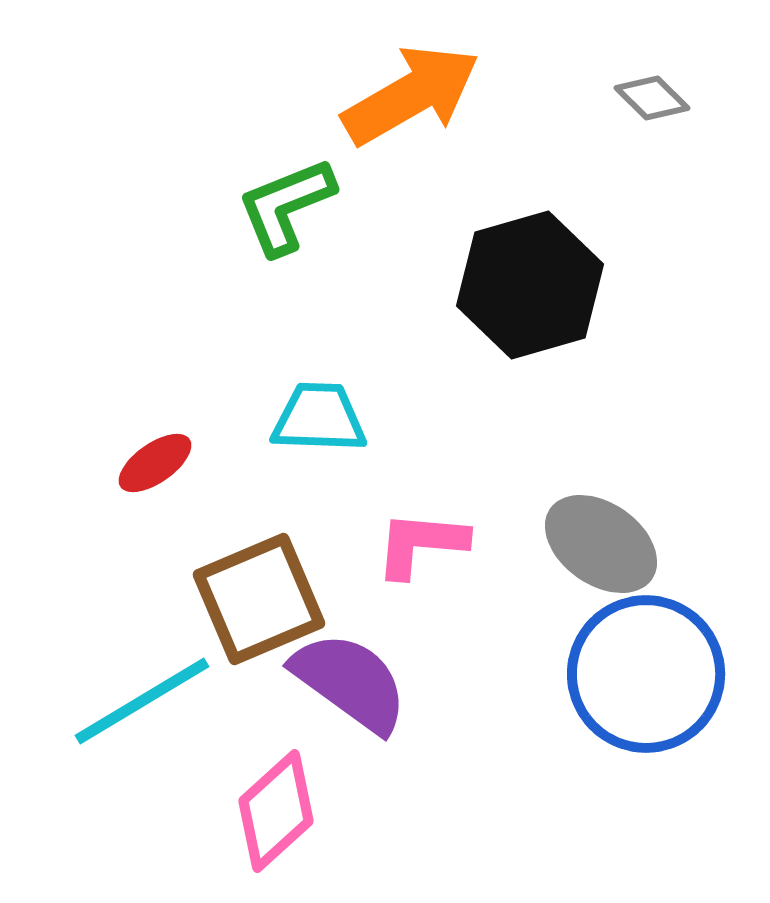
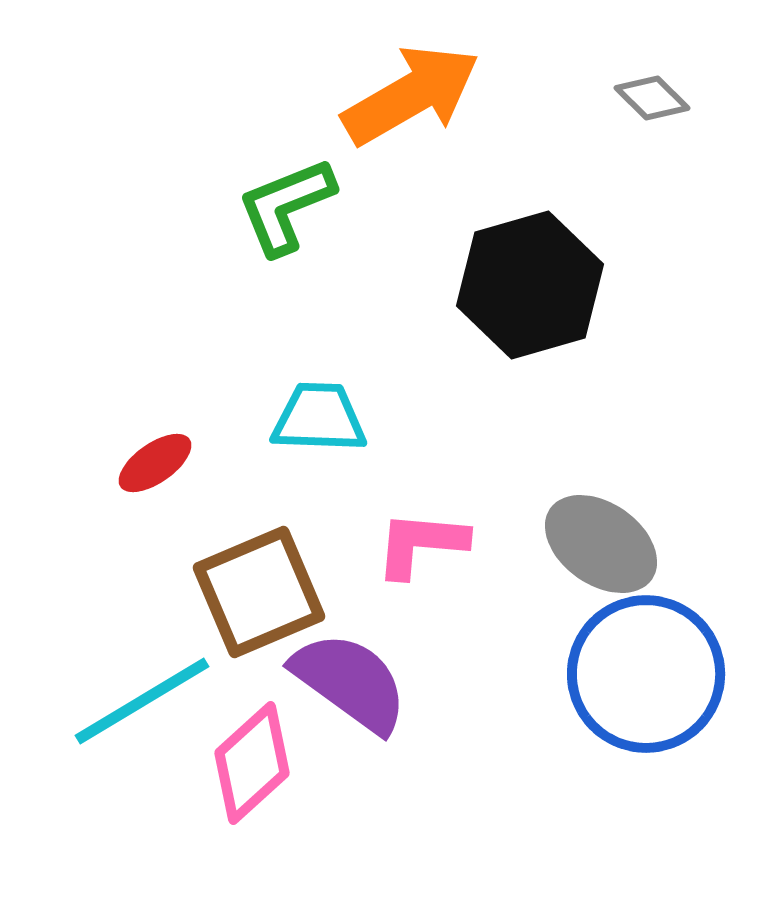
brown square: moved 7 px up
pink diamond: moved 24 px left, 48 px up
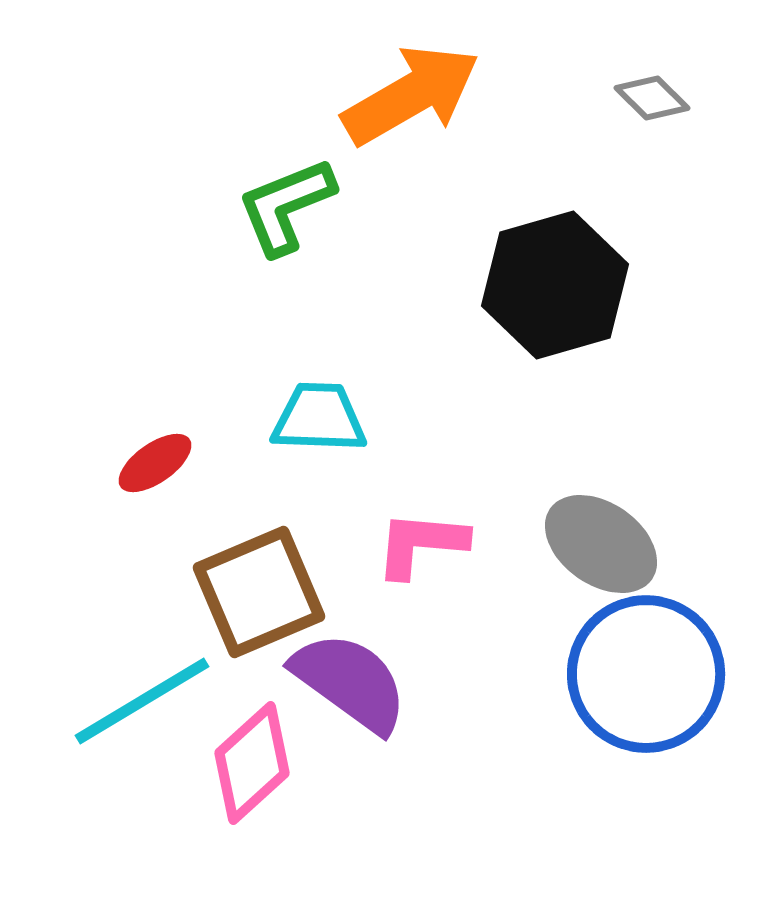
black hexagon: moved 25 px right
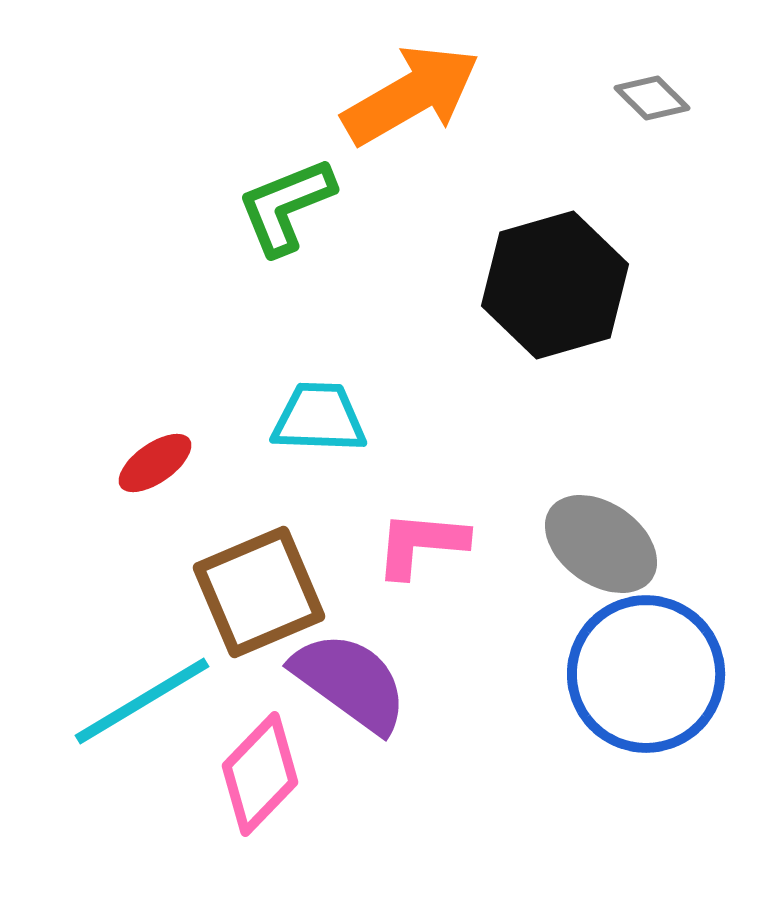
pink diamond: moved 8 px right, 11 px down; rotated 4 degrees counterclockwise
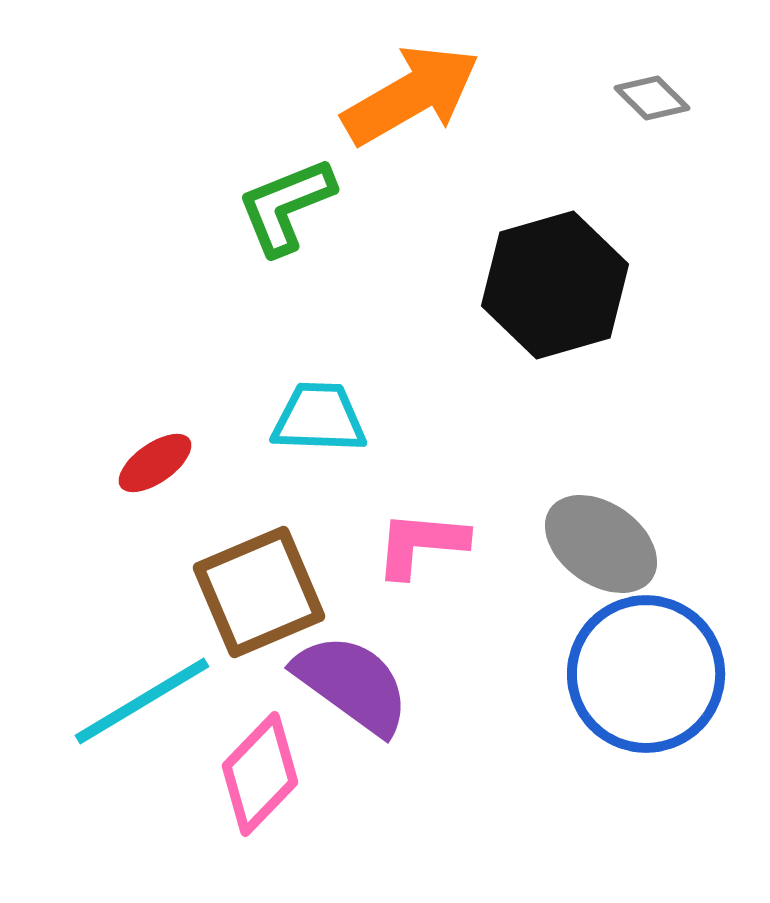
purple semicircle: moved 2 px right, 2 px down
